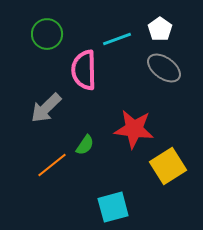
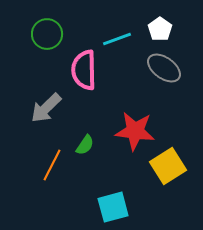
red star: moved 1 px right, 2 px down
orange line: rotated 24 degrees counterclockwise
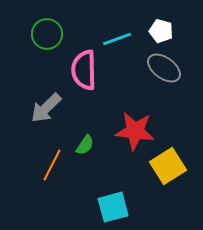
white pentagon: moved 1 px right, 2 px down; rotated 20 degrees counterclockwise
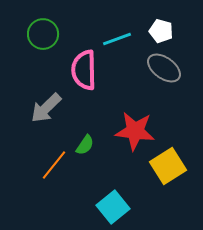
green circle: moved 4 px left
orange line: moved 2 px right; rotated 12 degrees clockwise
cyan square: rotated 24 degrees counterclockwise
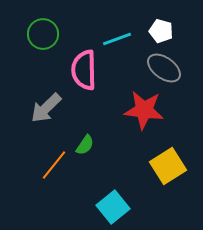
red star: moved 9 px right, 21 px up
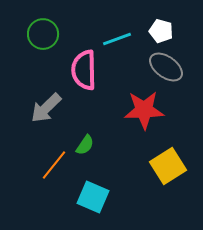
gray ellipse: moved 2 px right, 1 px up
red star: rotated 9 degrees counterclockwise
cyan square: moved 20 px left, 10 px up; rotated 28 degrees counterclockwise
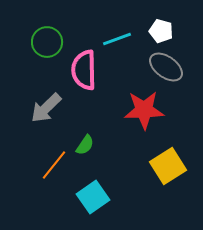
green circle: moved 4 px right, 8 px down
cyan square: rotated 32 degrees clockwise
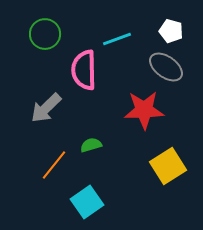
white pentagon: moved 10 px right
green circle: moved 2 px left, 8 px up
green semicircle: moved 6 px right; rotated 140 degrees counterclockwise
cyan square: moved 6 px left, 5 px down
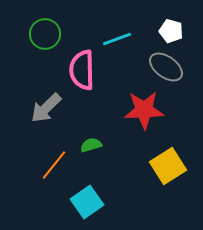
pink semicircle: moved 2 px left
